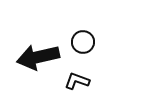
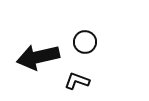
black circle: moved 2 px right
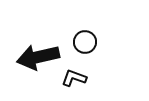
black L-shape: moved 3 px left, 3 px up
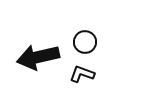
black L-shape: moved 8 px right, 4 px up
